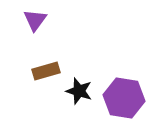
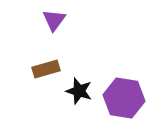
purple triangle: moved 19 px right
brown rectangle: moved 2 px up
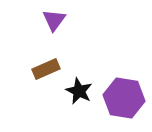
brown rectangle: rotated 8 degrees counterclockwise
black star: rotated 8 degrees clockwise
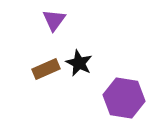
black star: moved 28 px up
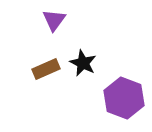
black star: moved 4 px right
purple hexagon: rotated 12 degrees clockwise
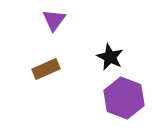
black star: moved 27 px right, 6 px up
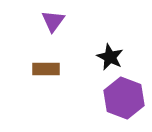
purple triangle: moved 1 px left, 1 px down
brown rectangle: rotated 24 degrees clockwise
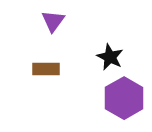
purple hexagon: rotated 9 degrees clockwise
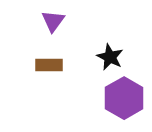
brown rectangle: moved 3 px right, 4 px up
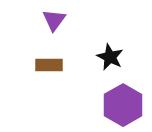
purple triangle: moved 1 px right, 1 px up
purple hexagon: moved 1 px left, 7 px down
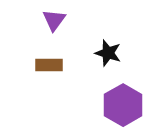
black star: moved 2 px left, 4 px up; rotated 8 degrees counterclockwise
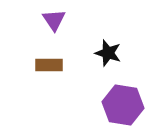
purple triangle: rotated 10 degrees counterclockwise
purple hexagon: rotated 21 degrees counterclockwise
